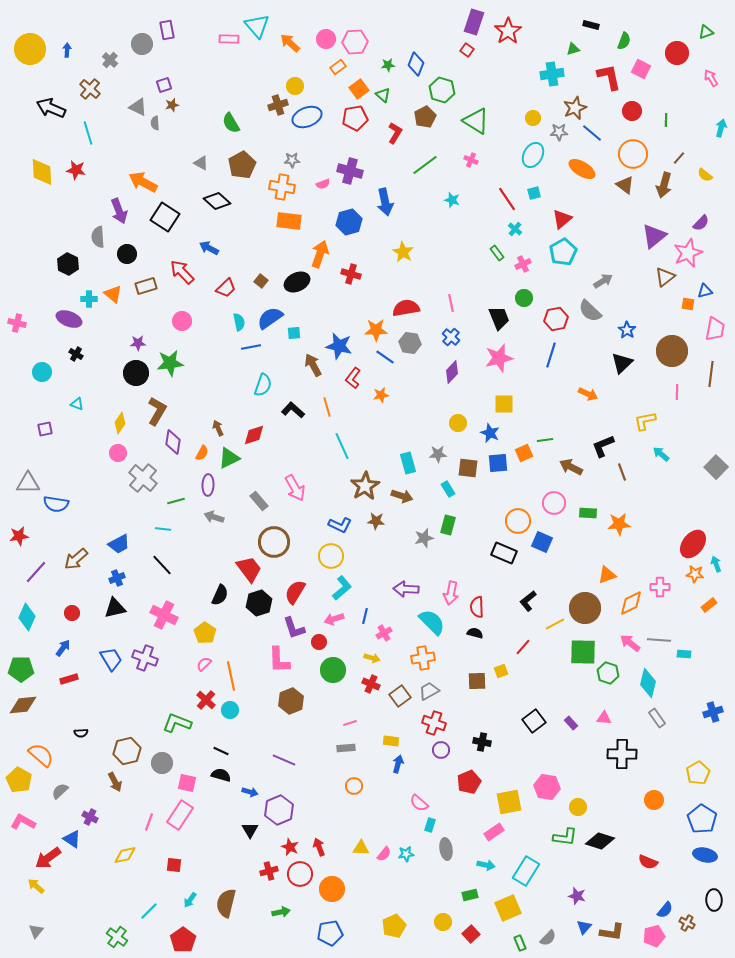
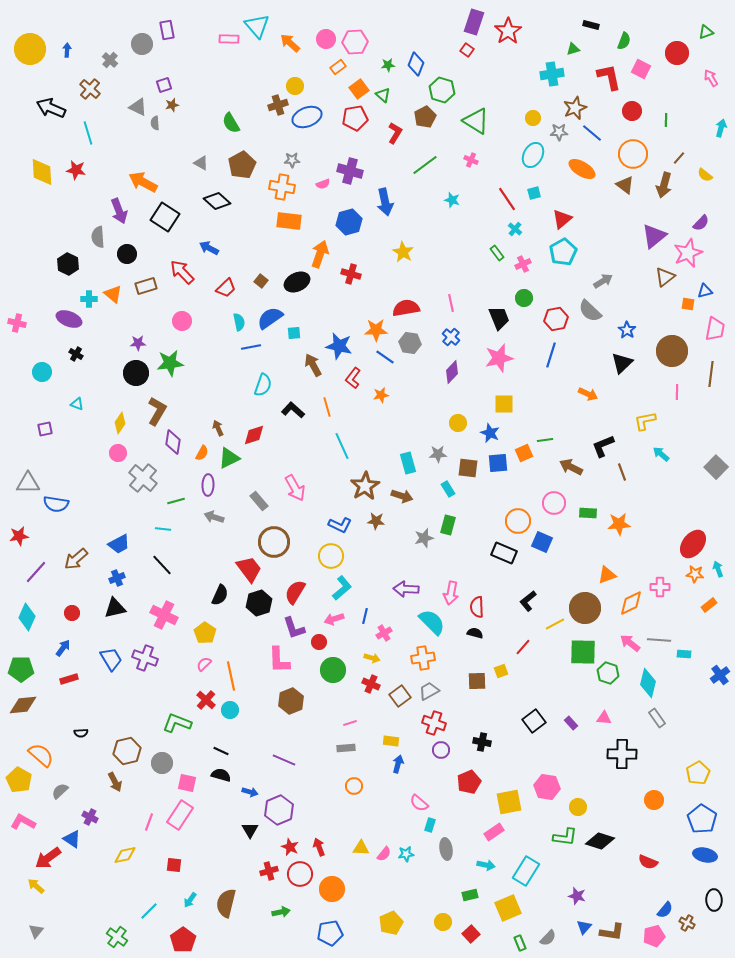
cyan arrow at (716, 564): moved 2 px right, 5 px down
blue cross at (713, 712): moved 7 px right, 37 px up; rotated 18 degrees counterclockwise
yellow pentagon at (394, 926): moved 3 px left, 3 px up
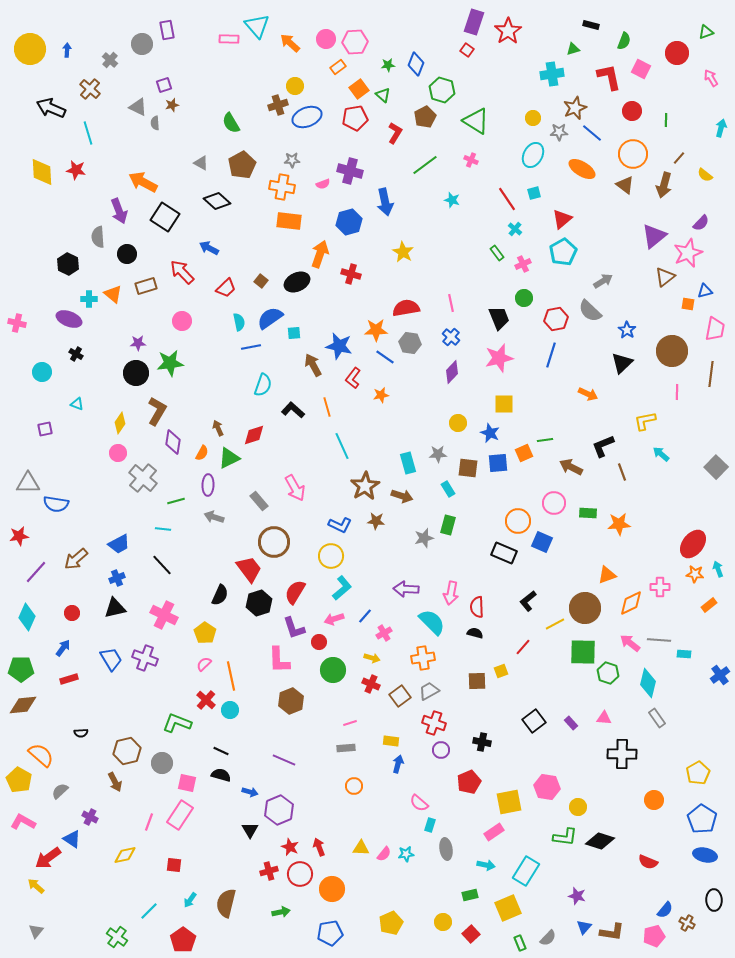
blue line at (365, 616): rotated 28 degrees clockwise
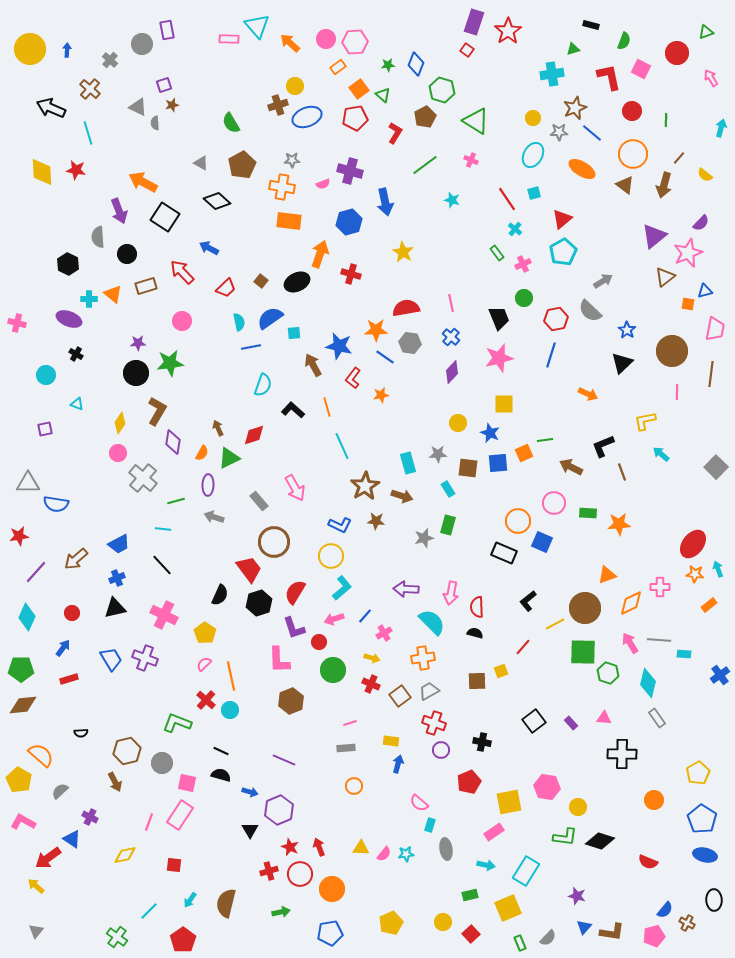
cyan circle at (42, 372): moved 4 px right, 3 px down
pink arrow at (630, 643): rotated 20 degrees clockwise
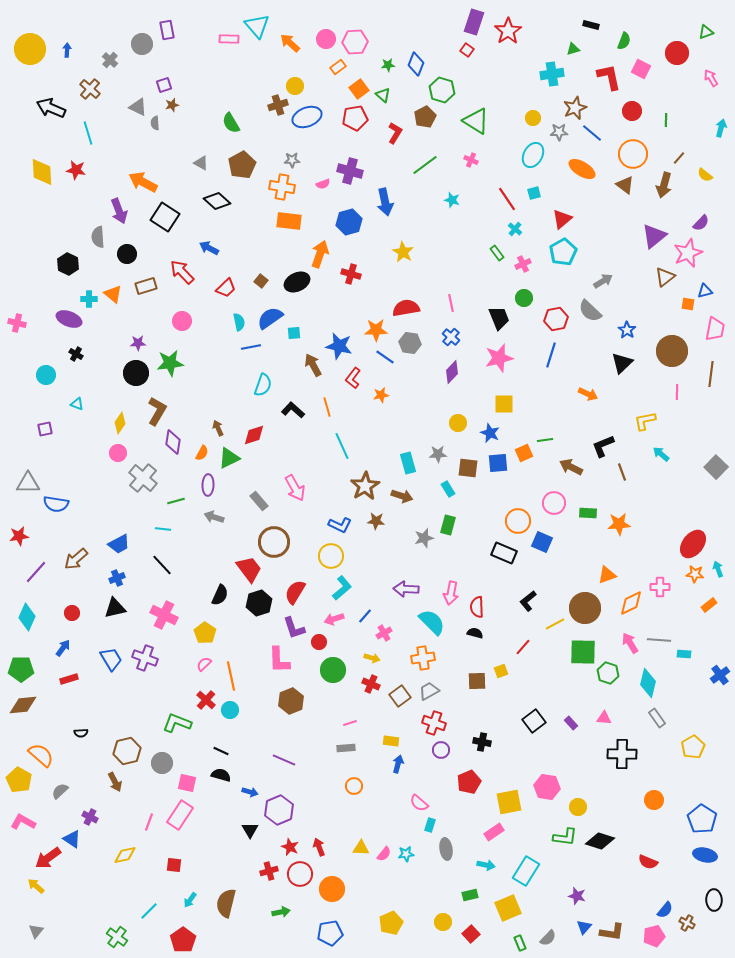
yellow pentagon at (698, 773): moved 5 px left, 26 px up
